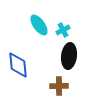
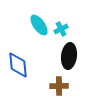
cyan cross: moved 2 px left, 1 px up
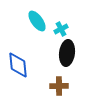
cyan ellipse: moved 2 px left, 4 px up
black ellipse: moved 2 px left, 3 px up
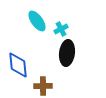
brown cross: moved 16 px left
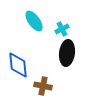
cyan ellipse: moved 3 px left
cyan cross: moved 1 px right
brown cross: rotated 12 degrees clockwise
